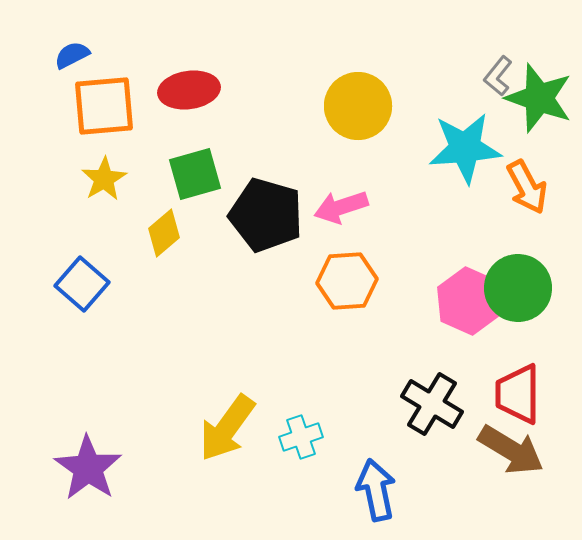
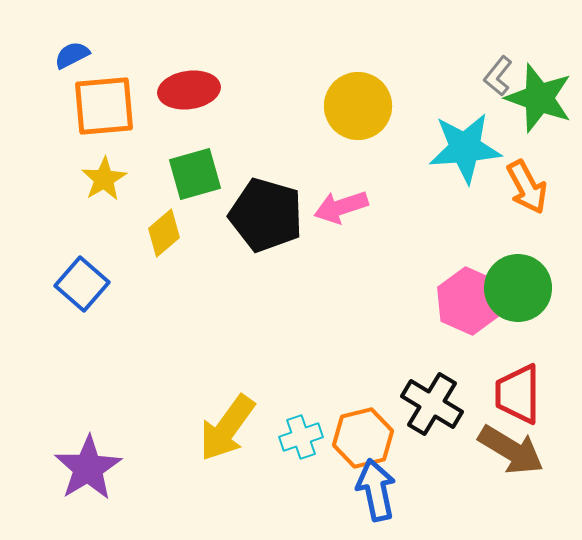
orange hexagon: moved 16 px right, 157 px down; rotated 10 degrees counterclockwise
purple star: rotated 6 degrees clockwise
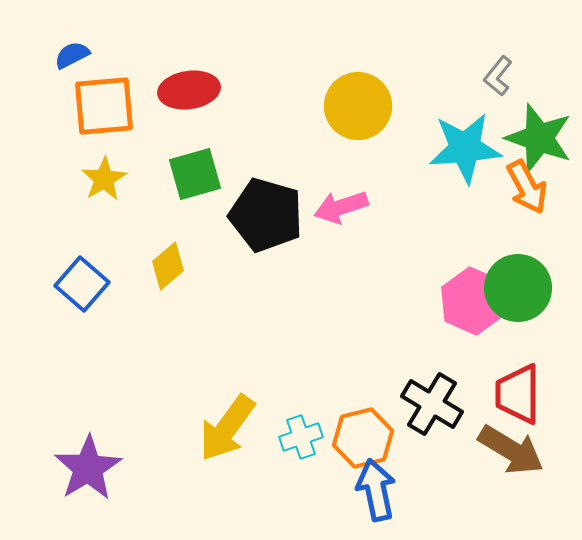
green star: moved 40 px down
yellow diamond: moved 4 px right, 33 px down
pink hexagon: moved 4 px right
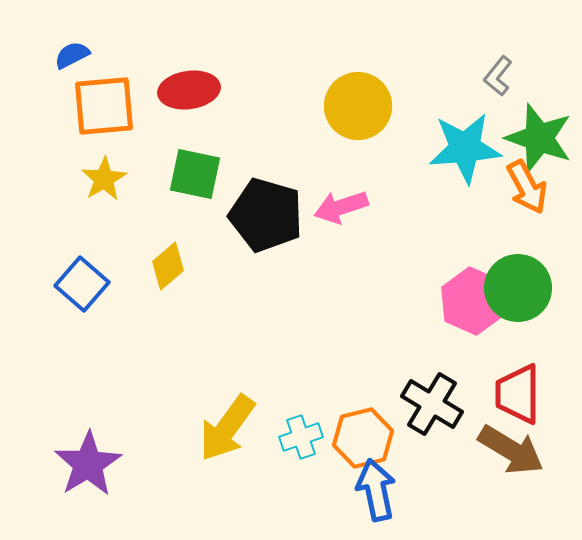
green square: rotated 28 degrees clockwise
purple star: moved 4 px up
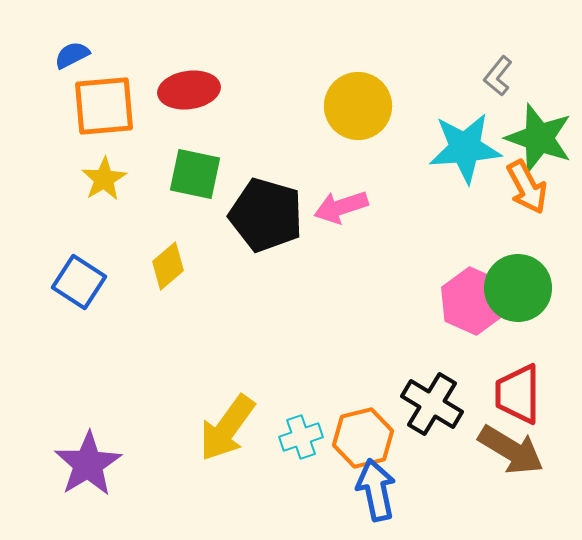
blue square: moved 3 px left, 2 px up; rotated 8 degrees counterclockwise
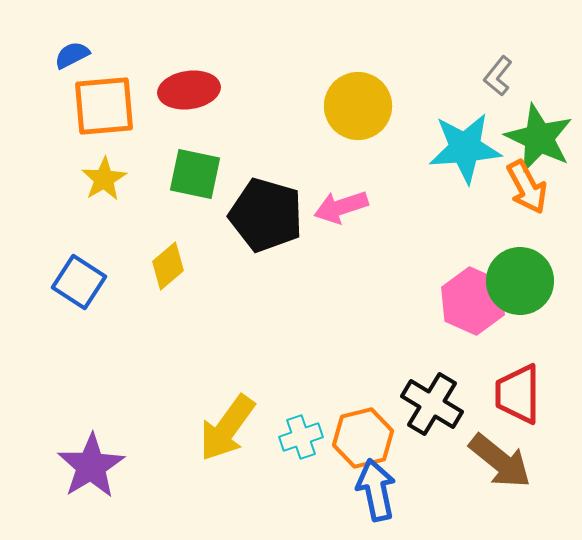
green star: rotated 6 degrees clockwise
green circle: moved 2 px right, 7 px up
brown arrow: moved 11 px left, 11 px down; rotated 8 degrees clockwise
purple star: moved 3 px right, 2 px down
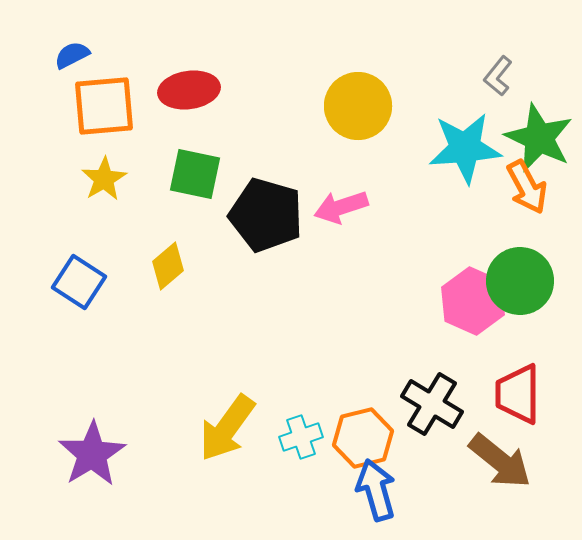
purple star: moved 1 px right, 12 px up
blue arrow: rotated 4 degrees counterclockwise
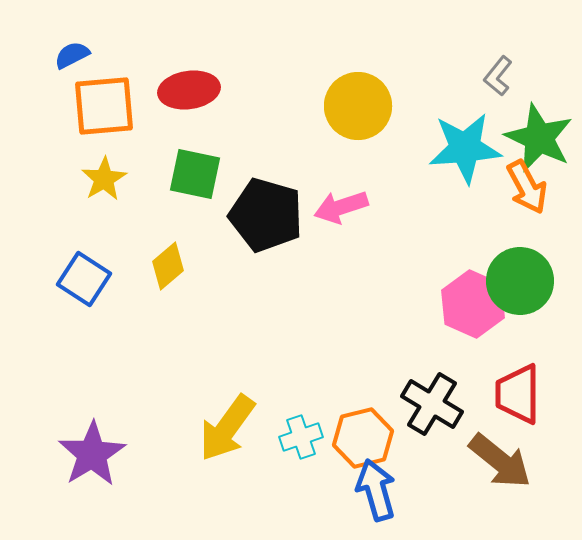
blue square: moved 5 px right, 3 px up
pink hexagon: moved 3 px down
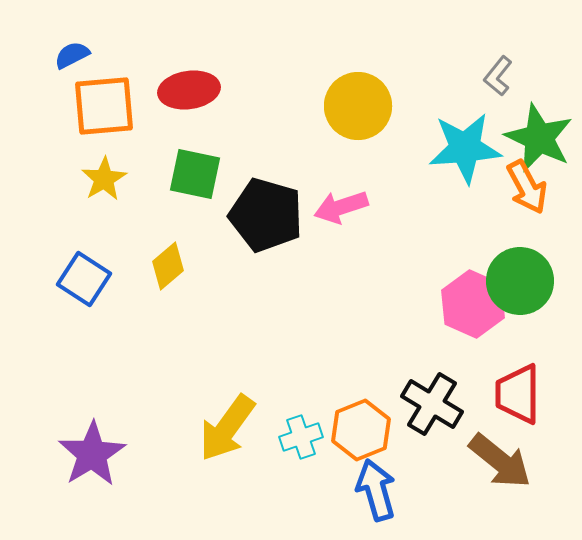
orange hexagon: moved 2 px left, 8 px up; rotated 8 degrees counterclockwise
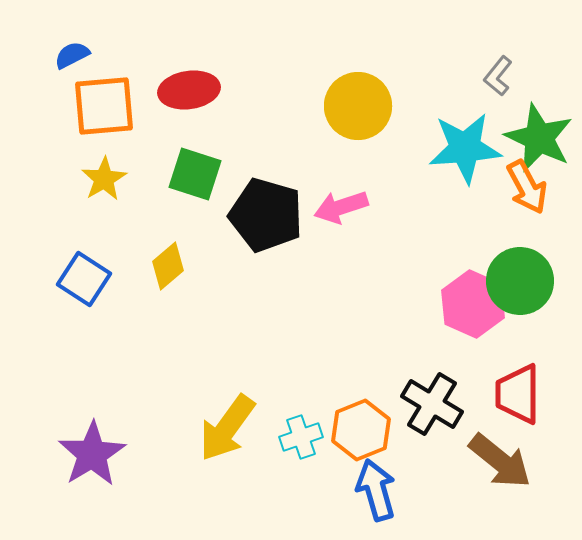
green square: rotated 6 degrees clockwise
